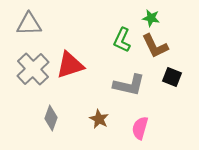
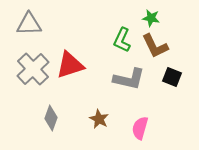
gray L-shape: moved 6 px up
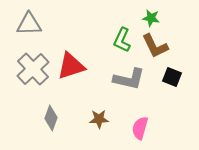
red triangle: moved 1 px right, 1 px down
brown star: rotated 30 degrees counterclockwise
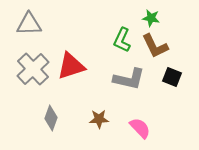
pink semicircle: rotated 120 degrees clockwise
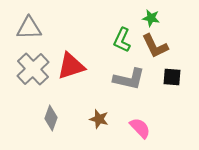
gray triangle: moved 4 px down
black square: rotated 18 degrees counterclockwise
brown star: rotated 18 degrees clockwise
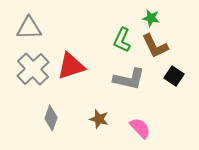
black square: moved 2 px right, 1 px up; rotated 30 degrees clockwise
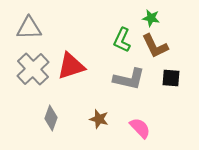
black square: moved 3 px left, 2 px down; rotated 30 degrees counterclockwise
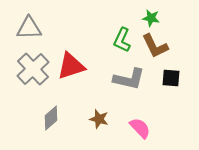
gray diamond: rotated 30 degrees clockwise
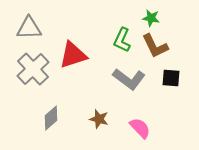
red triangle: moved 2 px right, 11 px up
gray L-shape: rotated 24 degrees clockwise
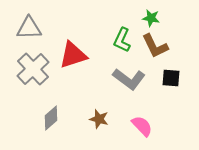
pink semicircle: moved 2 px right, 2 px up
